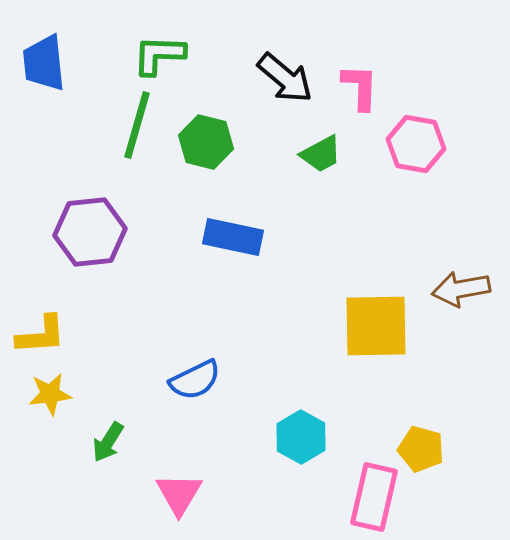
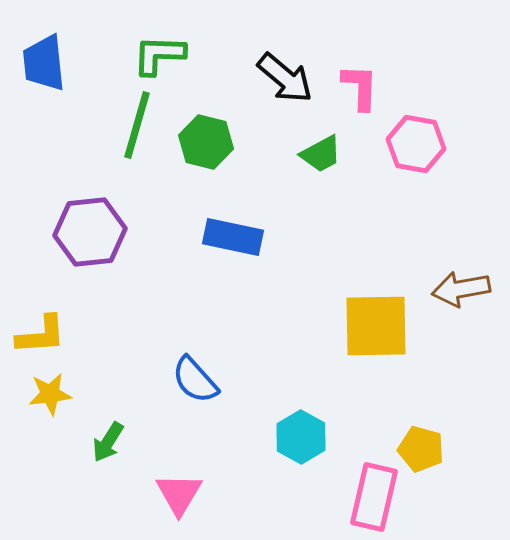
blue semicircle: rotated 74 degrees clockwise
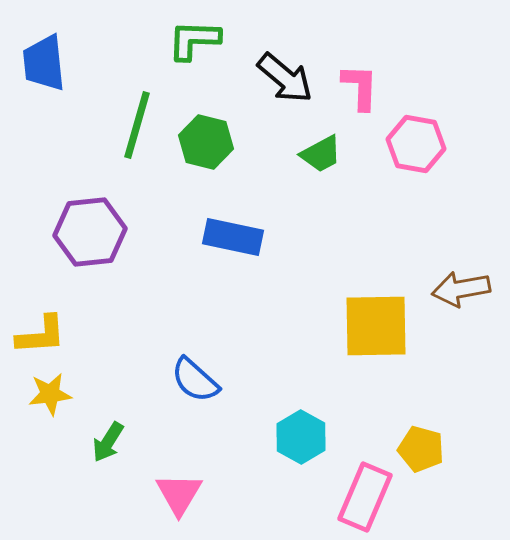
green L-shape: moved 35 px right, 15 px up
blue semicircle: rotated 6 degrees counterclockwise
pink rectangle: moved 9 px left; rotated 10 degrees clockwise
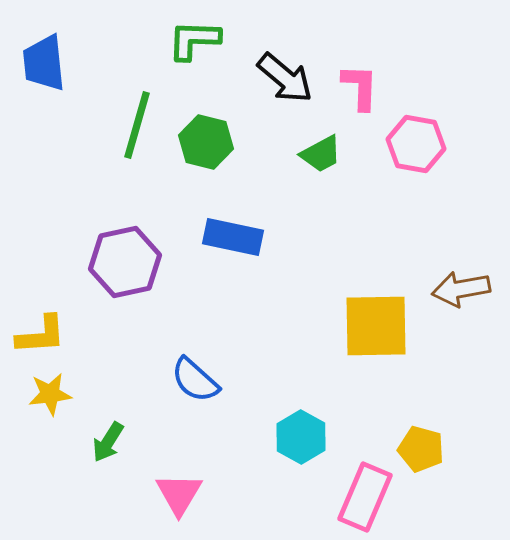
purple hexagon: moved 35 px right, 30 px down; rotated 6 degrees counterclockwise
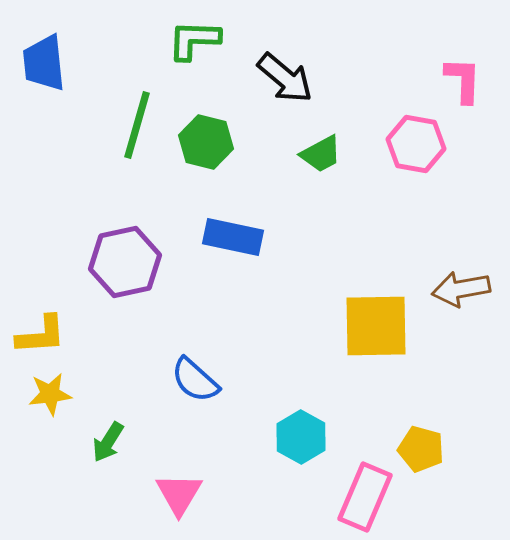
pink L-shape: moved 103 px right, 7 px up
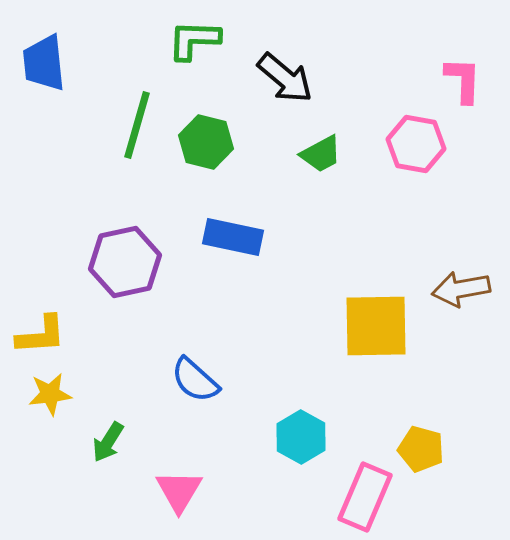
pink triangle: moved 3 px up
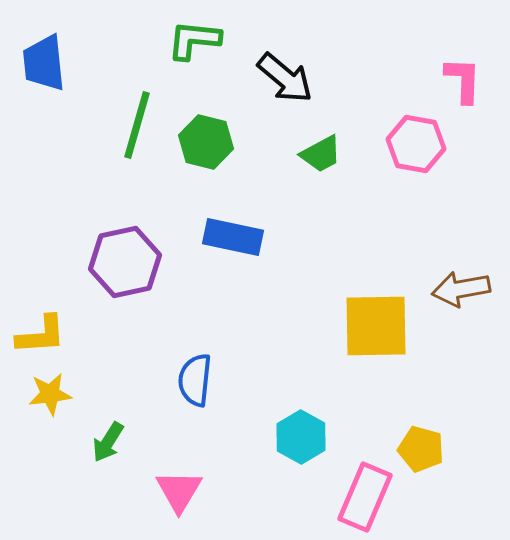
green L-shape: rotated 4 degrees clockwise
blue semicircle: rotated 54 degrees clockwise
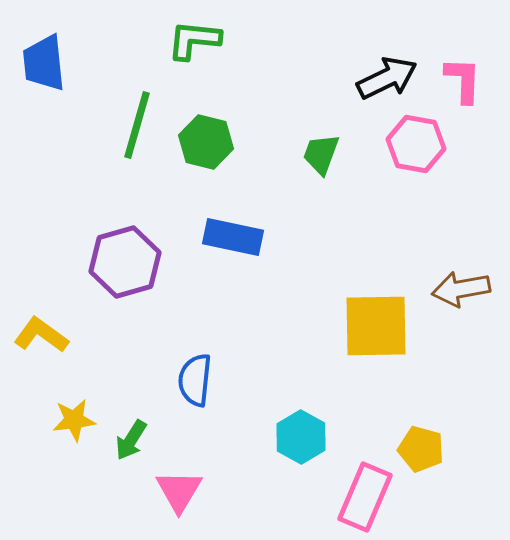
black arrow: moved 102 px right; rotated 66 degrees counterclockwise
green trapezoid: rotated 138 degrees clockwise
purple hexagon: rotated 4 degrees counterclockwise
yellow L-shape: rotated 140 degrees counterclockwise
yellow star: moved 24 px right, 26 px down
green arrow: moved 23 px right, 2 px up
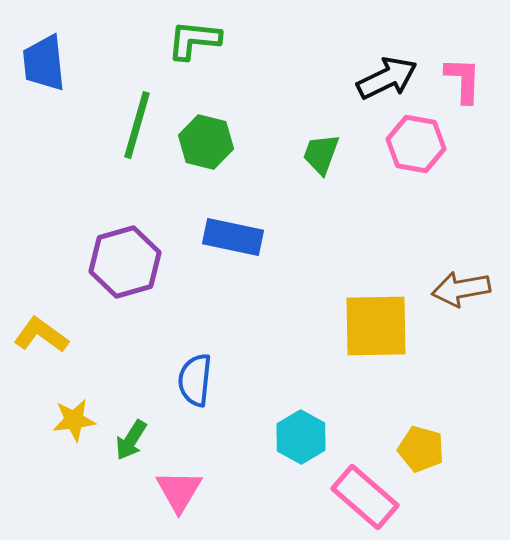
pink rectangle: rotated 72 degrees counterclockwise
